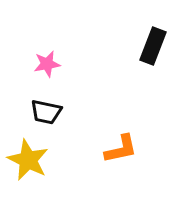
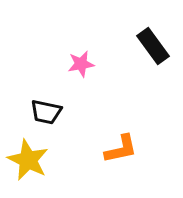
black rectangle: rotated 57 degrees counterclockwise
pink star: moved 34 px right
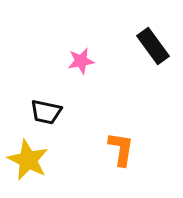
pink star: moved 3 px up
orange L-shape: rotated 69 degrees counterclockwise
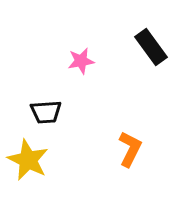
black rectangle: moved 2 px left, 1 px down
black trapezoid: rotated 16 degrees counterclockwise
orange L-shape: moved 9 px right; rotated 18 degrees clockwise
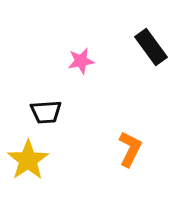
yellow star: rotated 12 degrees clockwise
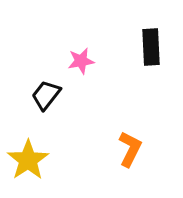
black rectangle: rotated 33 degrees clockwise
black trapezoid: moved 17 px up; rotated 132 degrees clockwise
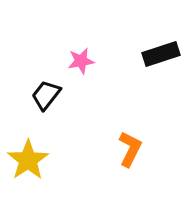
black rectangle: moved 10 px right, 7 px down; rotated 75 degrees clockwise
